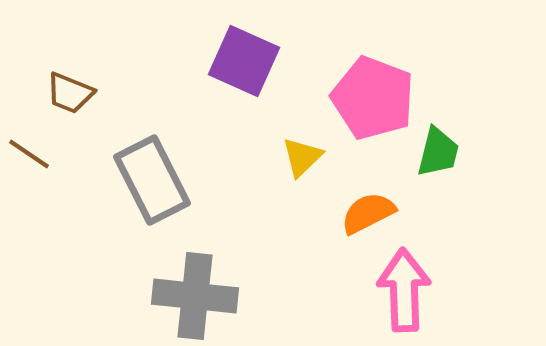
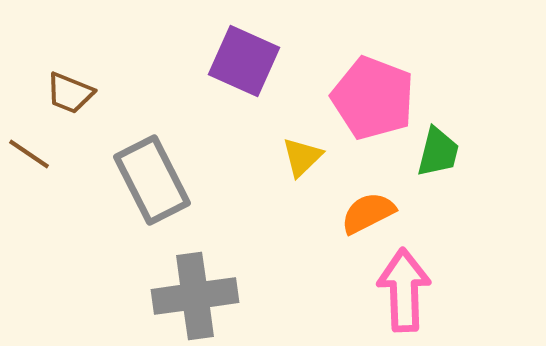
gray cross: rotated 14 degrees counterclockwise
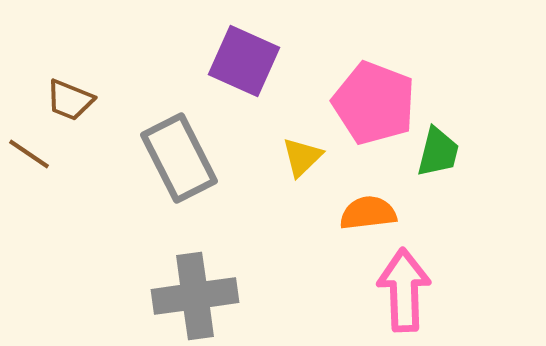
brown trapezoid: moved 7 px down
pink pentagon: moved 1 px right, 5 px down
gray rectangle: moved 27 px right, 22 px up
orange semicircle: rotated 20 degrees clockwise
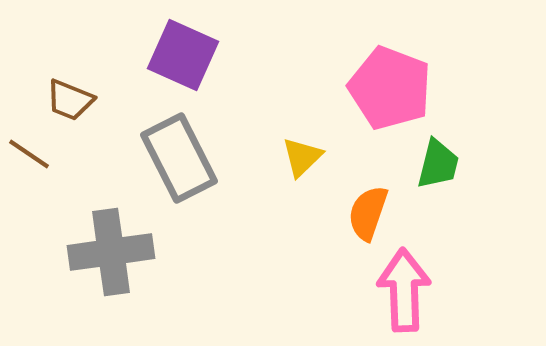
purple square: moved 61 px left, 6 px up
pink pentagon: moved 16 px right, 15 px up
green trapezoid: moved 12 px down
orange semicircle: rotated 64 degrees counterclockwise
gray cross: moved 84 px left, 44 px up
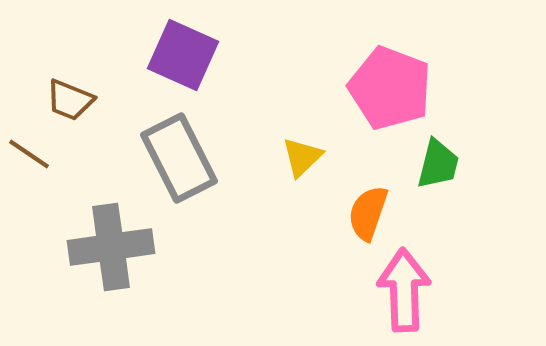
gray cross: moved 5 px up
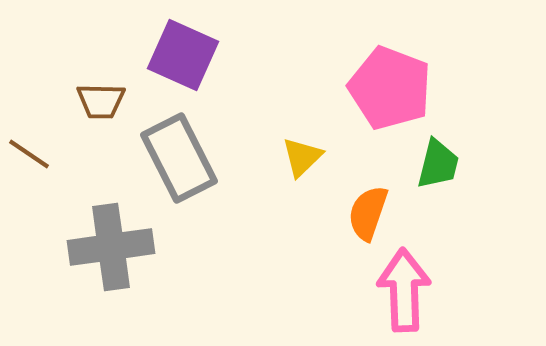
brown trapezoid: moved 31 px right, 1 px down; rotated 21 degrees counterclockwise
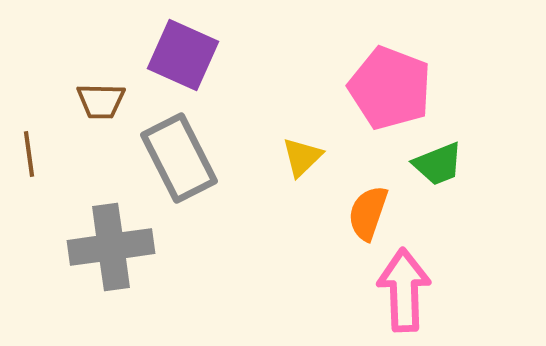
brown line: rotated 48 degrees clockwise
green trapezoid: rotated 54 degrees clockwise
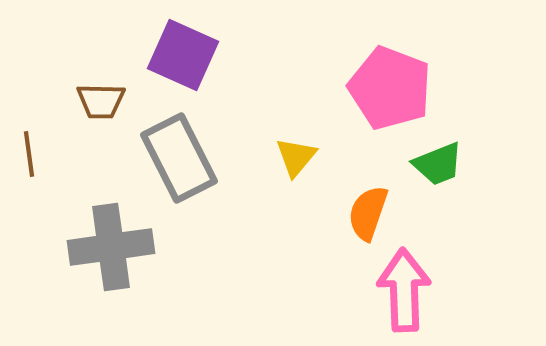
yellow triangle: moved 6 px left; rotated 6 degrees counterclockwise
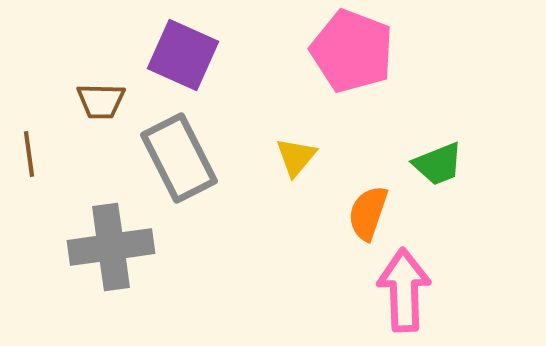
pink pentagon: moved 38 px left, 37 px up
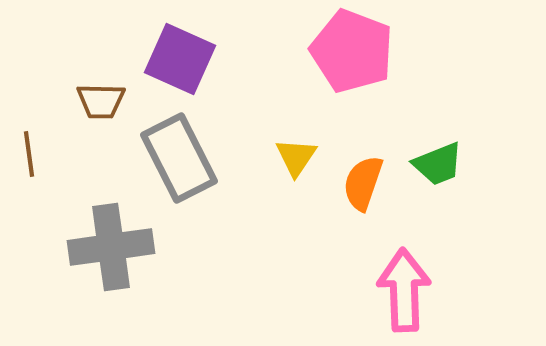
purple square: moved 3 px left, 4 px down
yellow triangle: rotated 6 degrees counterclockwise
orange semicircle: moved 5 px left, 30 px up
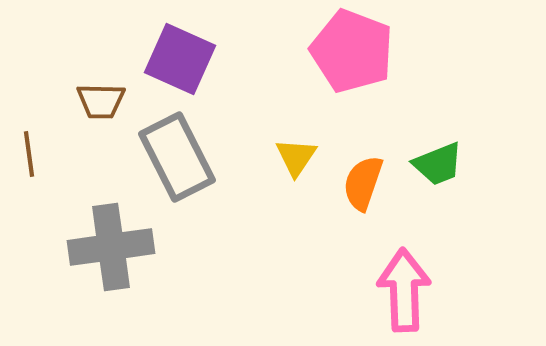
gray rectangle: moved 2 px left, 1 px up
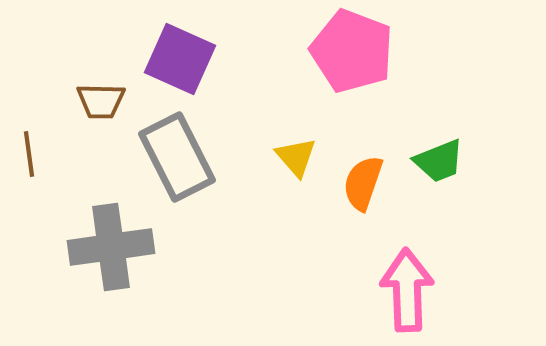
yellow triangle: rotated 15 degrees counterclockwise
green trapezoid: moved 1 px right, 3 px up
pink arrow: moved 3 px right
